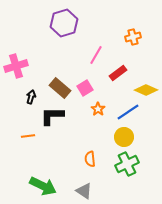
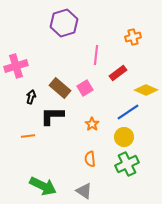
pink line: rotated 24 degrees counterclockwise
orange star: moved 6 px left, 15 px down
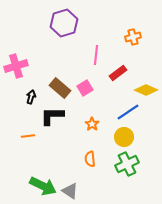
gray triangle: moved 14 px left
